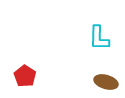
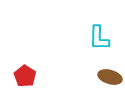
brown ellipse: moved 4 px right, 5 px up
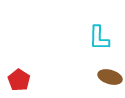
red pentagon: moved 6 px left, 4 px down
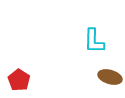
cyan L-shape: moved 5 px left, 3 px down
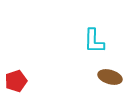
red pentagon: moved 3 px left, 1 px down; rotated 20 degrees clockwise
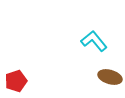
cyan L-shape: rotated 140 degrees clockwise
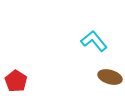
red pentagon: rotated 20 degrees counterclockwise
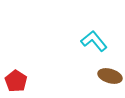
brown ellipse: moved 1 px up
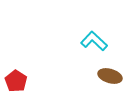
cyan L-shape: rotated 8 degrees counterclockwise
